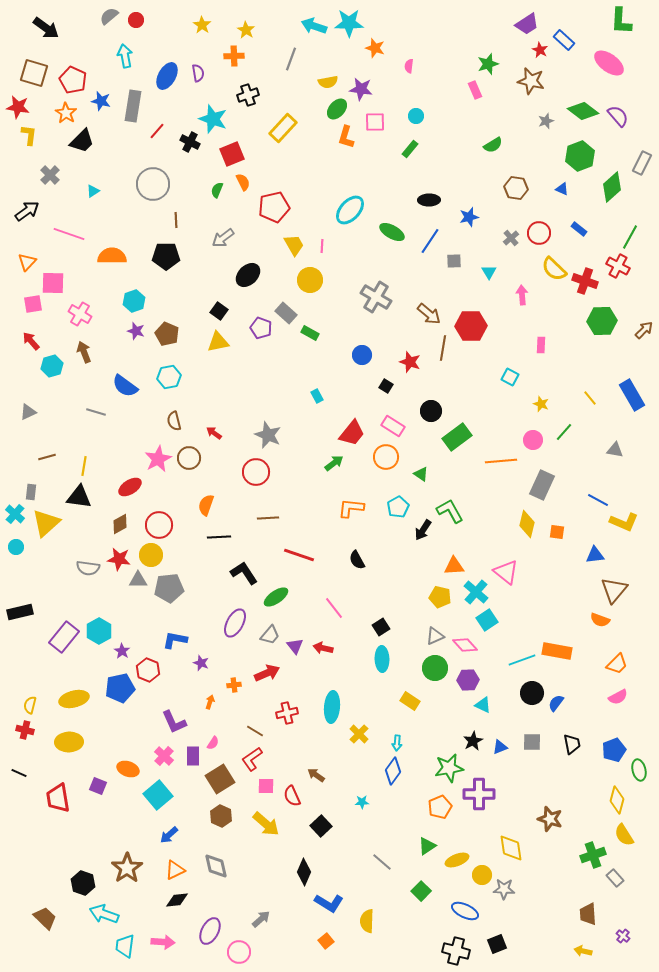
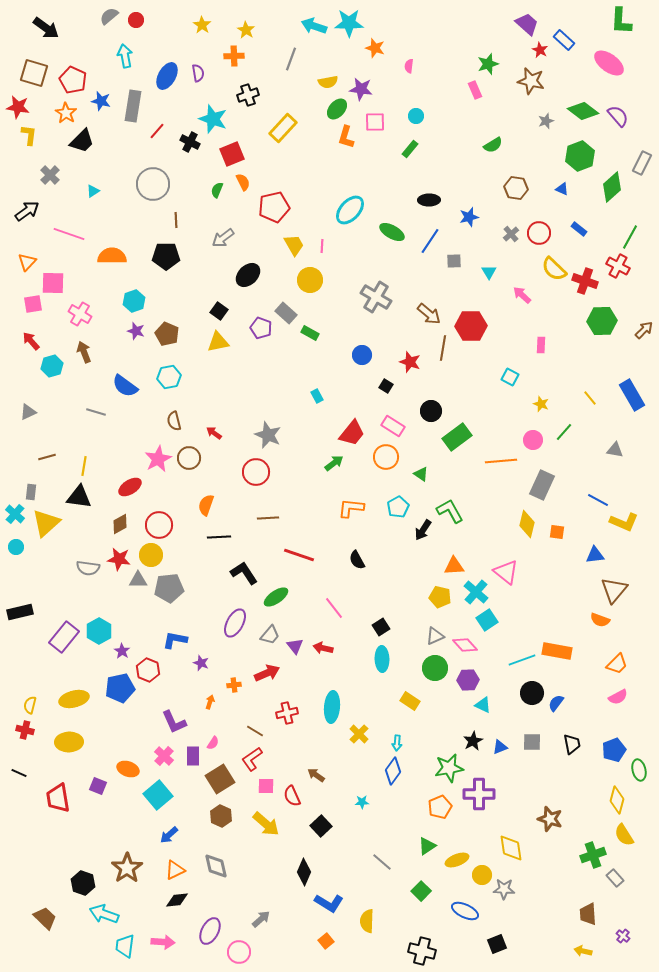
purple trapezoid at (527, 24): rotated 105 degrees counterclockwise
gray cross at (511, 238): moved 4 px up
pink arrow at (522, 295): rotated 42 degrees counterclockwise
black cross at (456, 951): moved 34 px left
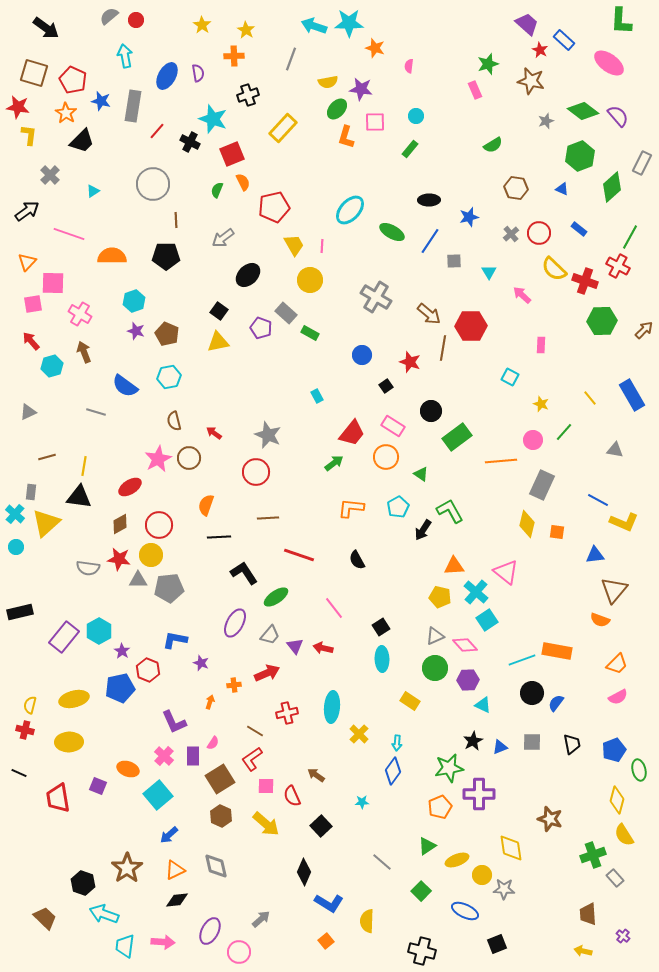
black square at (386, 386): rotated 24 degrees clockwise
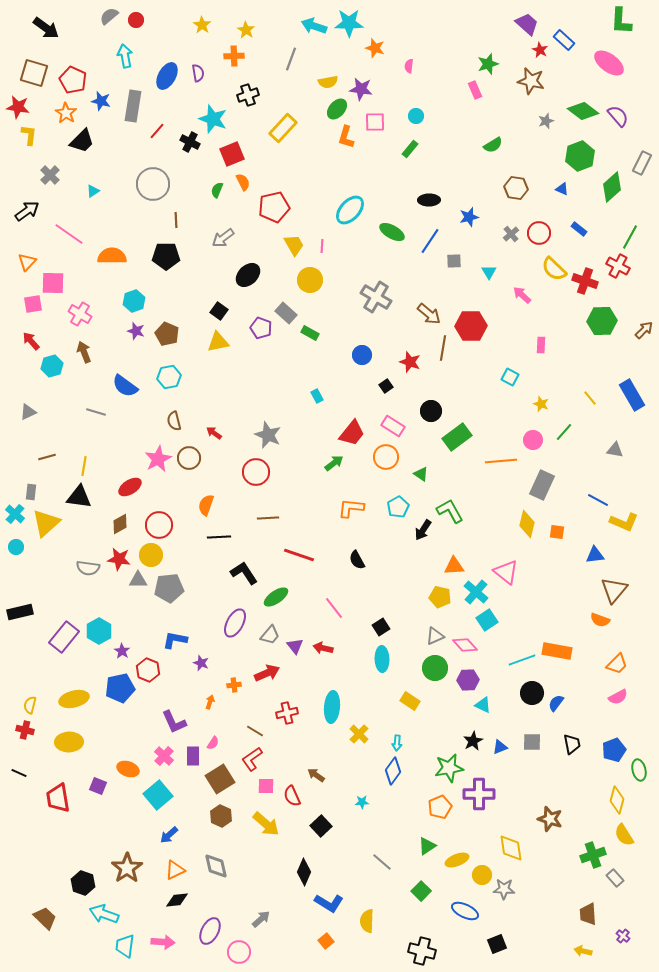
pink line at (69, 234): rotated 16 degrees clockwise
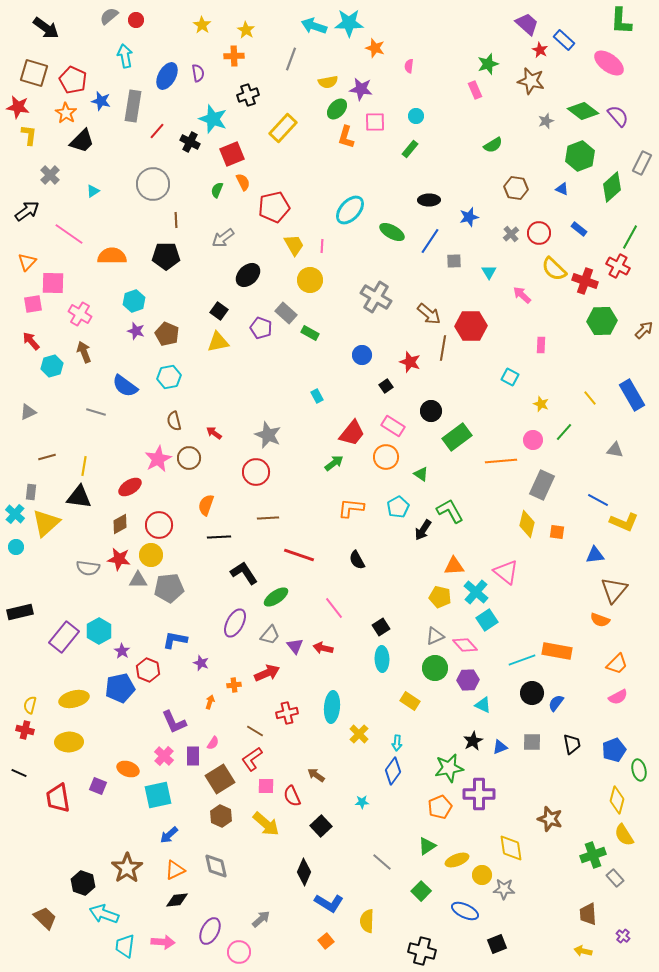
cyan square at (158, 795): rotated 28 degrees clockwise
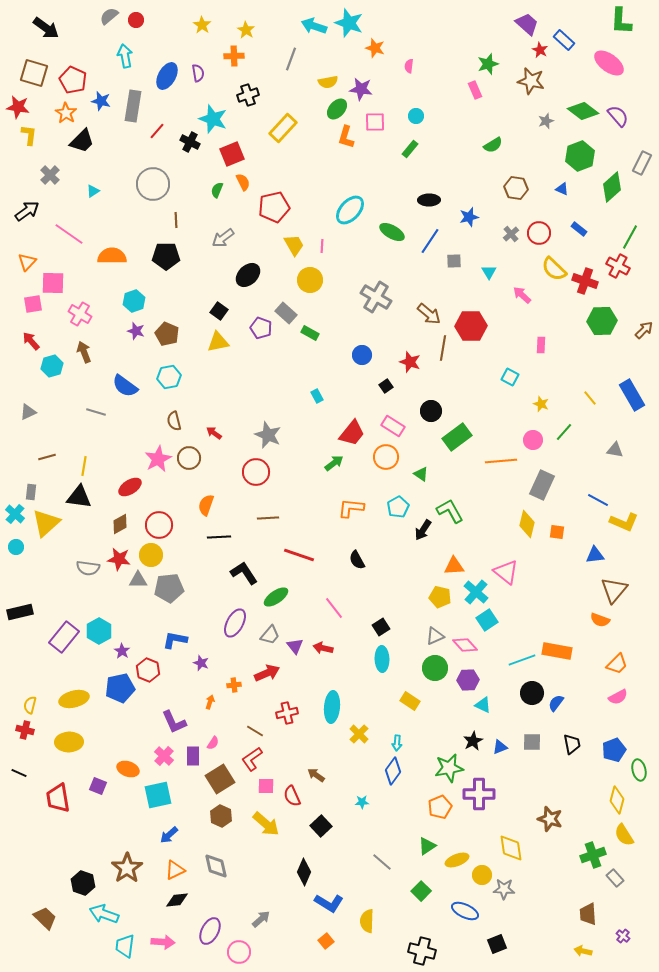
cyan star at (349, 23): rotated 20 degrees clockwise
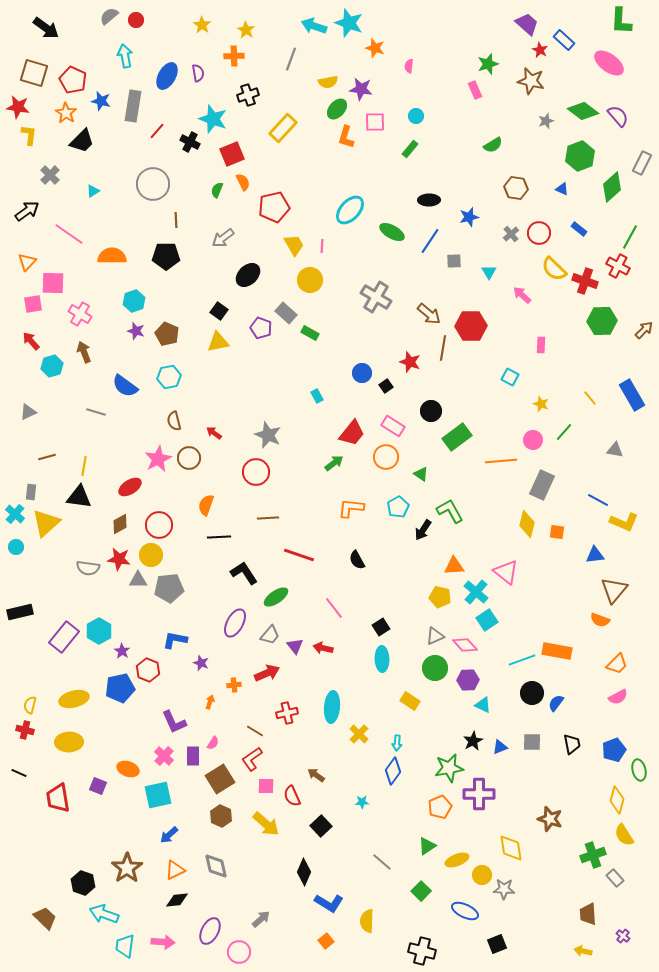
blue circle at (362, 355): moved 18 px down
